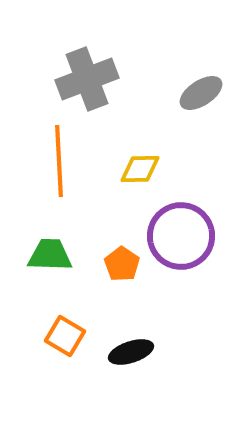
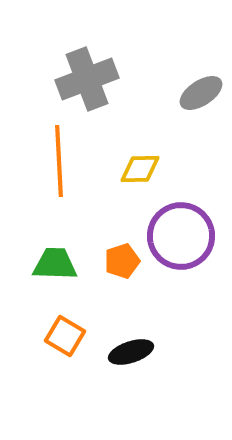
green trapezoid: moved 5 px right, 9 px down
orange pentagon: moved 3 px up; rotated 20 degrees clockwise
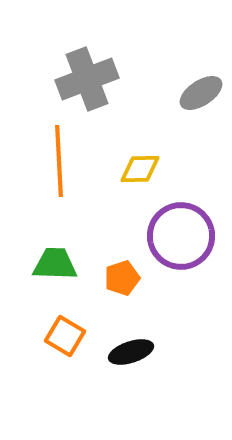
orange pentagon: moved 17 px down
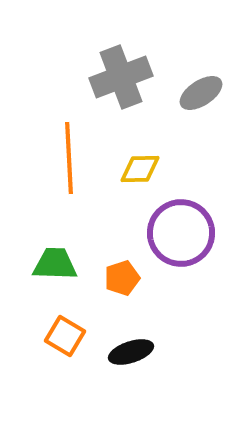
gray cross: moved 34 px right, 2 px up
orange line: moved 10 px right, 3 px up
purple circle: moved 3 px up
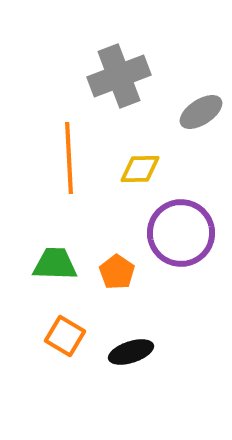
gray cross: moved 2 px left, 1 px up
gray ellipse: moved 19 px down
orange pentagon: moved 5 px left, 6 px up; rotated 20 degrees counterclockwise
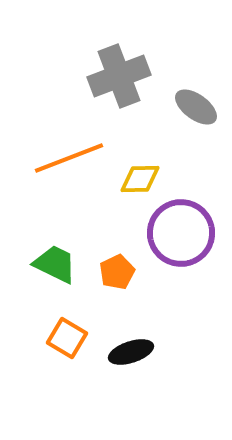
gray ellipse: moved 5 px left, 5 px up; rotated 69 degrees clockwise
orange line: rotated 72 degrees clockwise
yellow diamond: moved 10 px down
green trapezoid: rotated 24 degrees clockwise
orange pentagon: rotated 12 degrees clockwise
orange square: moved 2 px right, 2 px down
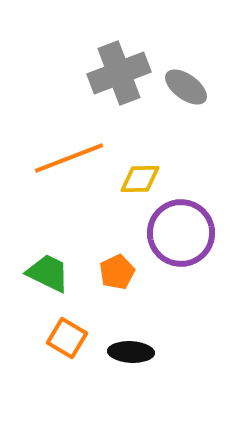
gray cross: moved 3 px up
gray ellipse: moved 10 px left, 20 px up
green trapezoid: moved 7 px left, 9 px down
black ellipse: rotated 21 degrees clockwise
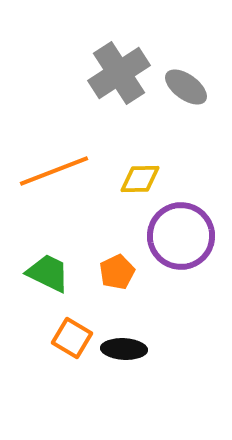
gray cross: rotated 12 degrees counterclockwise
orange line: moved 15 px left, 13 px down
purple circle: moved 3 px down
orange square: moved 5 px right
black ellipse: moved 7 px left, 3 px up
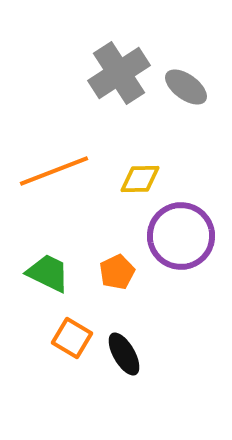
black ellipse: moved 5 px down; rotated 57 degrees clockwise
